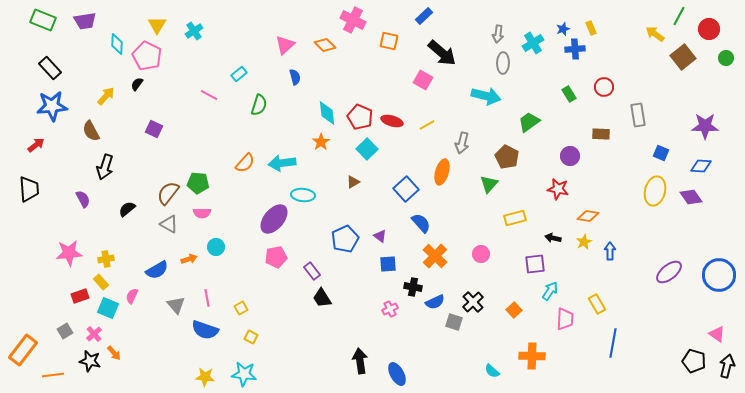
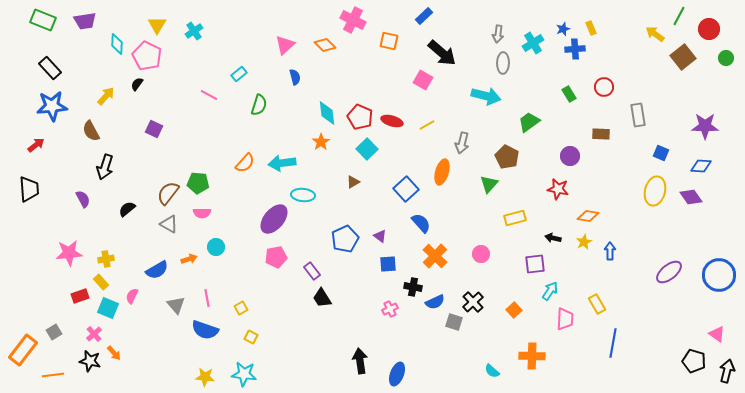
gray square at (65, 331): moved 11 px left, 1 px down
black arrow at (727, 366): moved 5 px down
blue ellipse at (397, 374): rotated 50 degrees clockwise
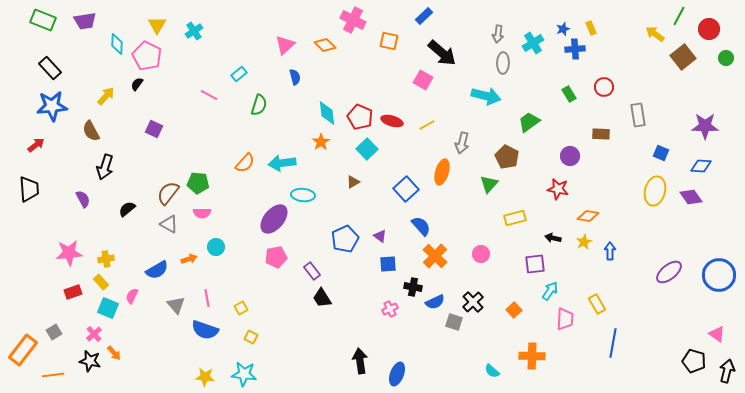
blue semicircle at (421, 223): moved 3 px down
red rectangle at (80, 296): moved 7 px left, 4 px up
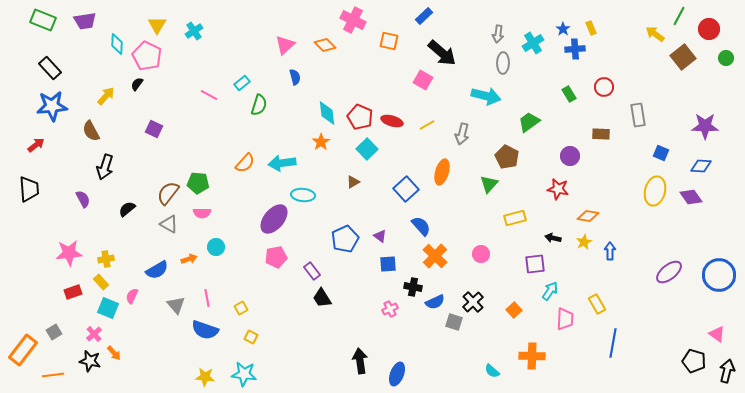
blue star at (563, 29): rotated 16 degrees counterclockwise
cyan rectangle at (239, 74): moved 3 px right, 9 px down
gray arrow at (462, 143): moved 9 px up
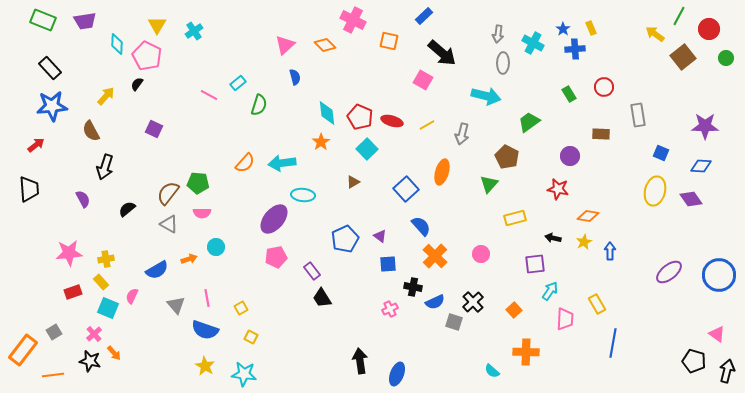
cyan cross at (533, 43): rotated 30 degrees counterclockwise
cyan rectangle at (242, 83): moved 4 px left
purple diamond at (691, 197): moved 2 px down
orange cross at (532, 356): moved 6 px left, 4 px up
yellow star at (205, 377): moved 11 px up; rotated 24 degrees clockwise
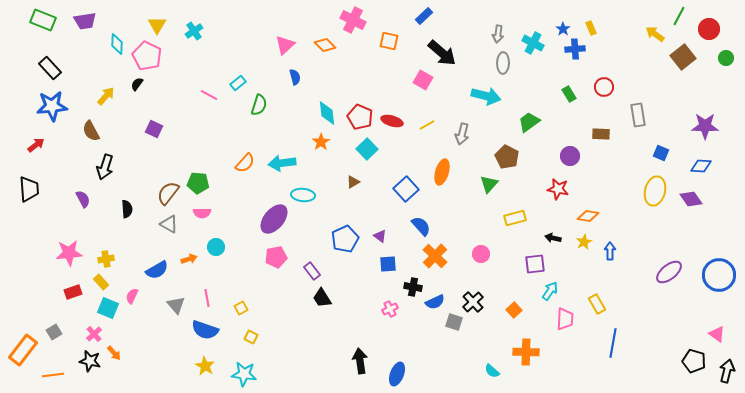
black semicircle at (127, 209): rotated 126 degrees clockwise
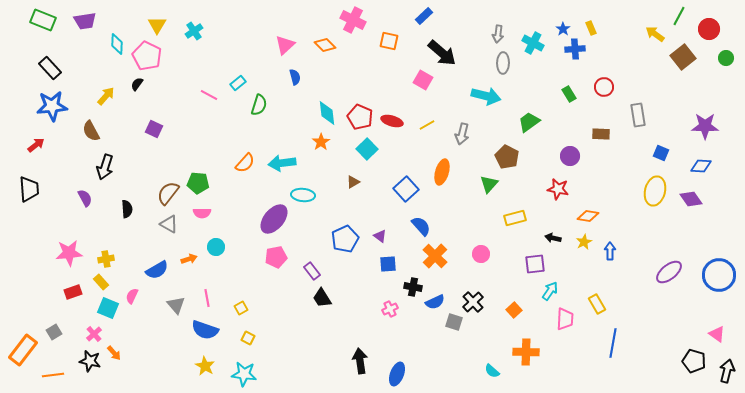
purple semicircle at (83, 199): moved 2 px right, 1 px up
yellow square at (251, 337): moved 3 px left, 1 px down
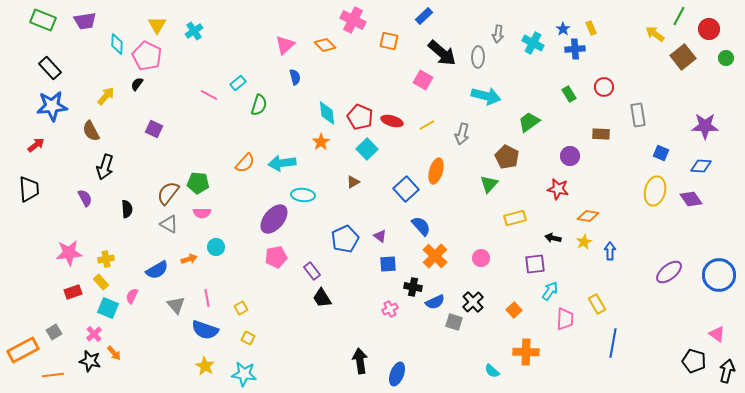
gray ellipse at (503, 63): moved 25 px left, 6 px up
orange ellipse at (442, 172): moved 6 px left, 1 px up
pink circle at (481, 254): moved 4 px down
orange rectangle at (23, 350): rotated 24 degrees clockwise
